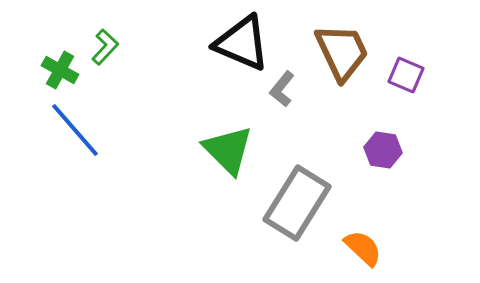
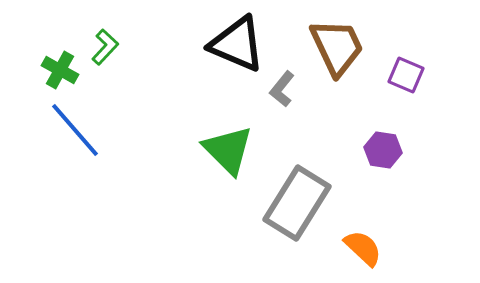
black triangle: moved 5 px left, 1 px down
brown trapezoid: moved 5 px left, 5 px up
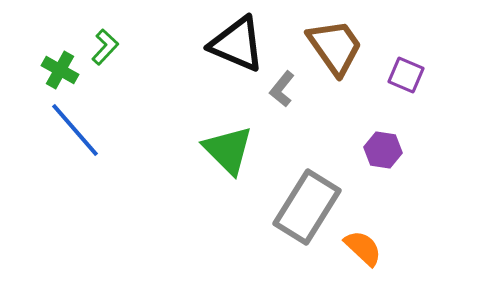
brown trapezoid: moved 2 px left; rotated 10 degrees counterclockwise
gray rectangle: moved 10 px right, 4 px down
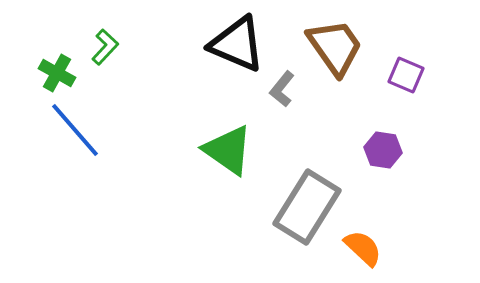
green cross: moved 3 px left, 3 px down
green triangle: rotated 10 degrees counterclockwise
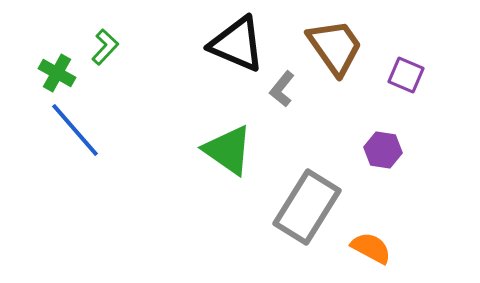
orange semicircle: moved 8 px right; rotated 15 degrees counterclockwise
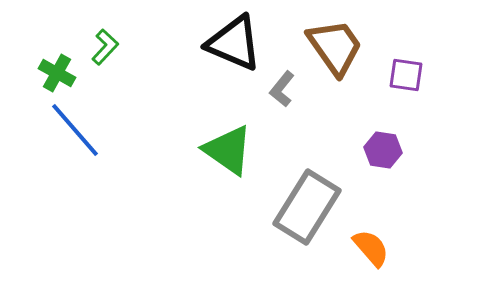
black triangle: moved 3 px left, 1 px up
purple square: rotated 15 degrees counterclockwise
orange semicircle: rotated 21 degrees clockwise
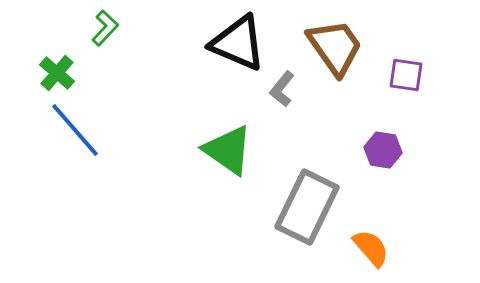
black triangle: moved 4 px right
green L-shape: moved 19 px up
green cross: rotated 12 degrees clockwise
gray rectangle: rotated 6 degrees counterclockwise
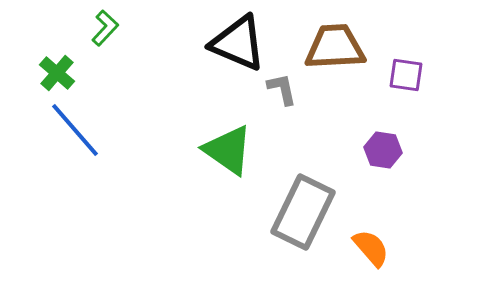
brown trapezoid: rotated 58 degrees counterclockwise
gray L-shape: rotated 129 degrees clockwise
gray rectangle: moved 4 px left, 5 px down
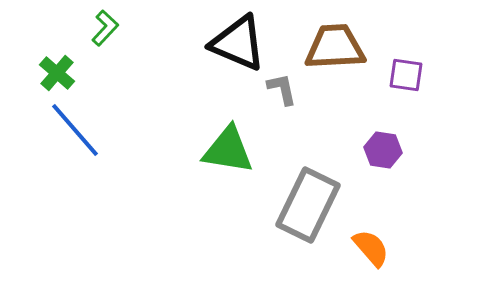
green triangle: rotated 26 degrees counterclockwise
gray rectangle: moved 5 px right, 7 px up
